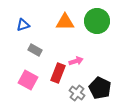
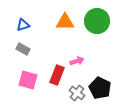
gray rectangle: moved 12 px left, 1 px up
pink arrow: moved 1 px right
red rectangle: moved 1 px left, 2 px down
pink square: rotated 12 degrees counterclockwise
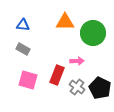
green circle: moved 4 px left, 12 px down
blue triangle: rotated 24 degrees clockwise
pink arrow: rotated 16 degrees clockwise
gray cross: moved 6 px up
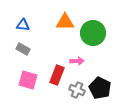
gray cross: moved 3 px down; rotated 14 degrees counterclockwise
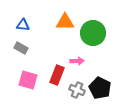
gray rectangle: moved 2 px left, 1 px up
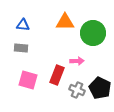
gray rectangle: rotated 24 degrees counterclockwise
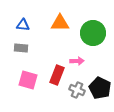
orange triangle: moved 5 px left, 1 px down
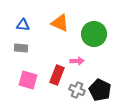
orange triangle: rotated 24 degrees clockwise
green circle: moved 1 px right, 1 px down
black pentagon: moved 2 px down
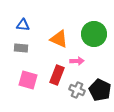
orange triangle: moved 1 px left, 16 px down
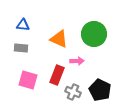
gray cross: moved 4 px left, 2 px down
